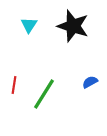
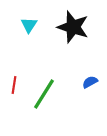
black star: moved 1 px down
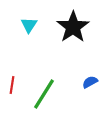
black star: rotated 20 degrees clockwise
red line: moved 2 px left
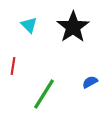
cyan triangle: rotated 18 degrees counterclockwise
red line: moved 1 px right, 19 px up
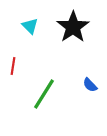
cyan triangle: moved 1 px right, 1 px down
blue semicircle: moved 3 px down; rotated 105 degrees counterclockwise
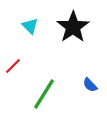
red line: rotated 36 degrees clockwise
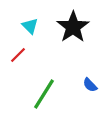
red line: moved 5 px right, 11 px up
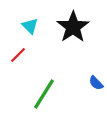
blue semicircle: moved 6 px right, 2 px up
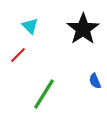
black star: moved 10 px right, 2 px down
blue semicircle: moved 1 px left, 2 px up; rotated 21 degrees clockwise
